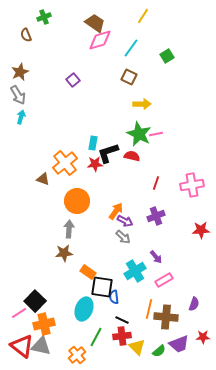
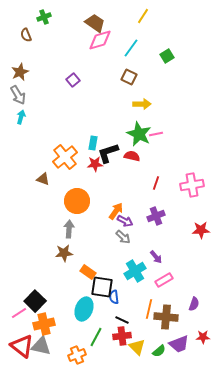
orange cross at (65, 163): moved 6 px up
orange cross at (77, 355): rotated 18 degrees clockwise
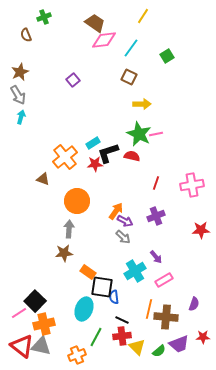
pink diamond at (100, 40): moved 4 px right; rotated 10 degrees clockwise
cyan rectangle at (93, 143): rotated 48 degrees clockwise
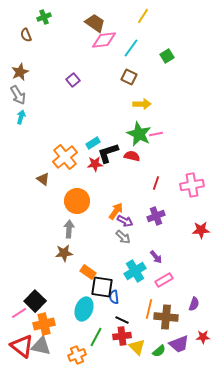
brown triangle at (43, 179): rotated 16 degrees clockwise
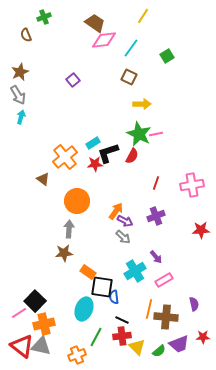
red semicircle at (132, 156): rotated 105 degrees clockwise
purple semicircle at (194, 304): rotated 32 degrees counterclockwise
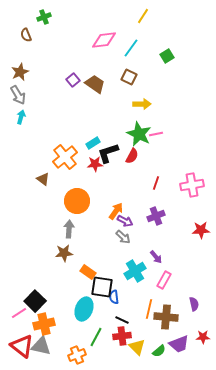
brown trapezoid at (95, 23): moved 61 px down
pink rectangle at (164, 280): rotated 30 degrees counterclockwise
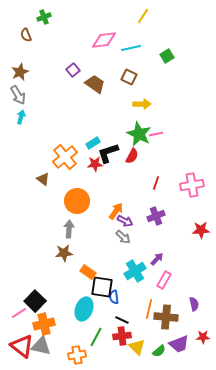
cyan line at (131, 48): rotated 42 degrees clockwise
purple square at (73, 80): moved 10 px up
purple arrow at (156, 257): moved 1 px right, 2 px down; rotated 96 degrees counterclockwise
orange cross at (77, 355): rotated 12 degrees clockwise
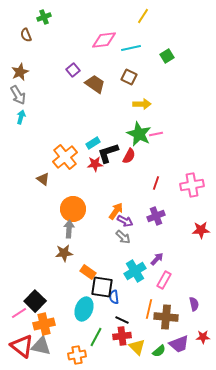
red semicircle at (132, 156): moved 3 px left
orange circle at (77, 201): moved 4 px left, 8 px down
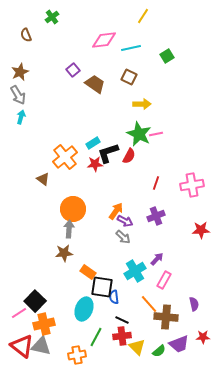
green cross at (44, 17): moved 8 px right; rotated 16 degrees counterclockwise
orange line at (149, 309): moved 5 px up; rotated 54 degrees counterclockwise
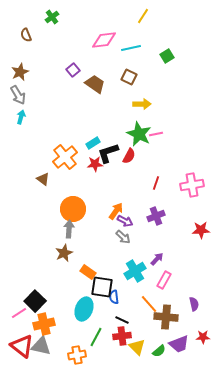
brown star at (64, 253): rotated 18 degrees counterclockwise
